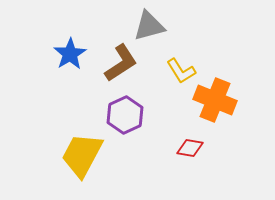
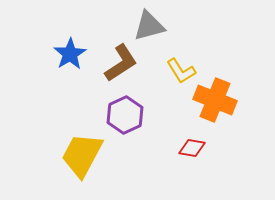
red diamond: moved 2 px right
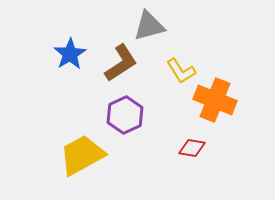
yellow trapezoid: rotated 33 degrees clockwise
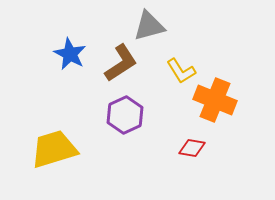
blue star: rotated 12 degrees counterclockwise
yellow trapezoid: moved 28 px left, 6 px up; rotated 12 degrees clockwise
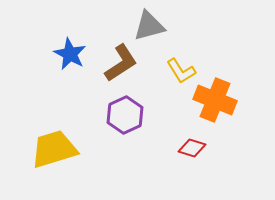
red diamond: rotated 8 degrees clockwise
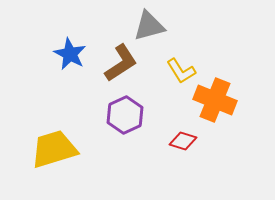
red diamond: moved 9 px left, 7 px up
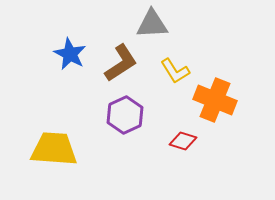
gray triangle: moved 3 px right, 2 px up; rotated 12 degrees clockwise
yellow L-shape: moved 6 px left
yellow trapezoid: rotated 21 degrees clockwise
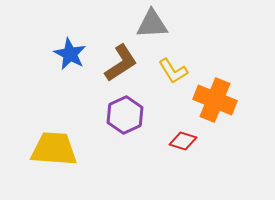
yellow L-shape: moved 2 px left
